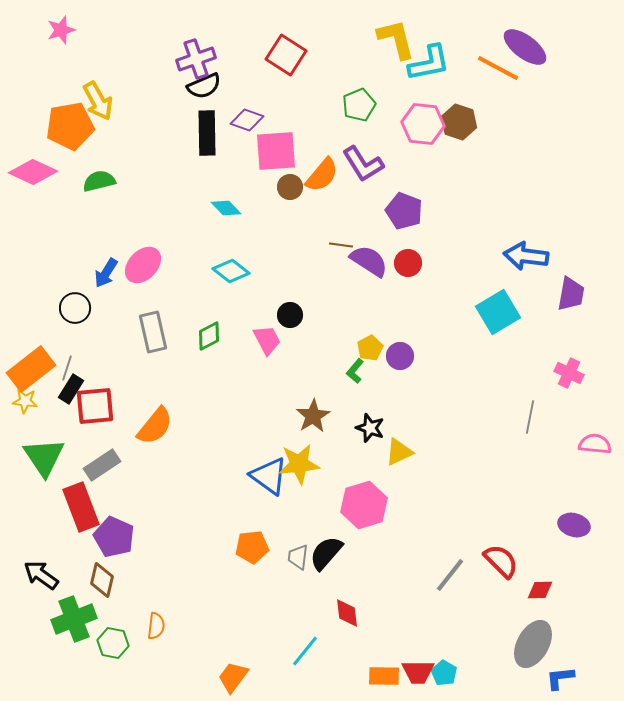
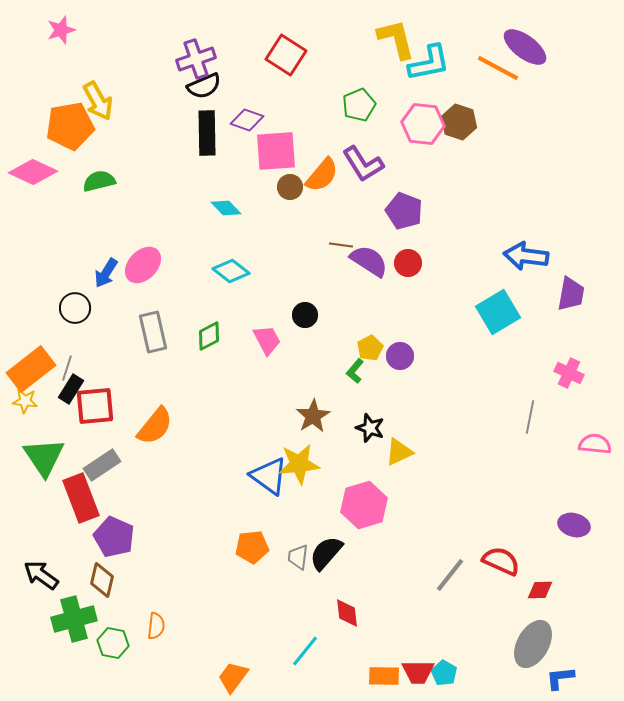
black circle at (290, 315): moved 15 px right
red rectangle at (81, 507): moved 9 px up
red semicircle at (501, 561): rotated 21 degrees counterclockwise
green cross at (74, 619): rotated 6 degrees clockwise
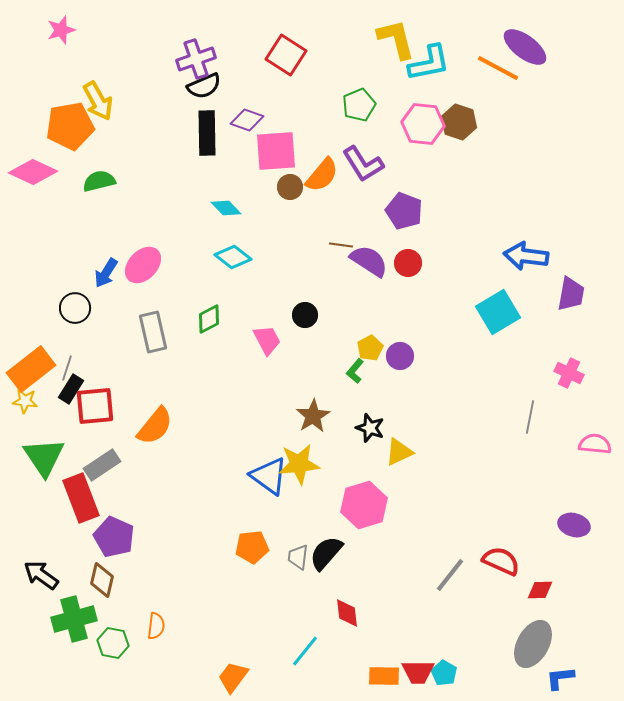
cyan diamond at (231, 271): moved 2 px right, 14 px up
green diamond at (209, 336): moved 17 px up
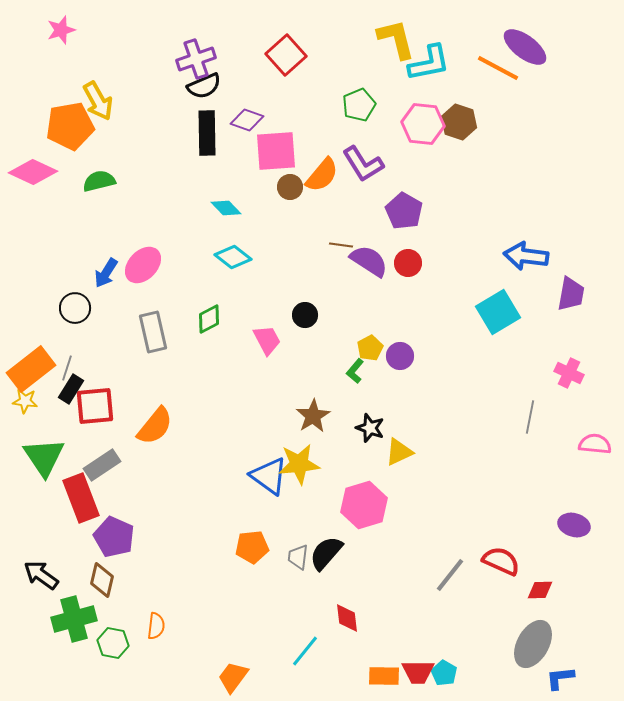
red square at (286, 55): rotated 15 degrees clockwise
purple pentagon at (404, 211): rotated 9 degrees clockwise
red diamond at (347, 613): moved 5 px down
